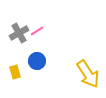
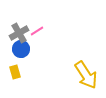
blue circle: moved 16 px left, 12 px up
yellow arrow: moved 2 px left, 1 px down
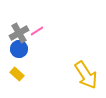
blue circle: moved 2 px left
yellow rectangle: moved 2 px right, 2 px down; rotated 32 degrees counterclockwise
